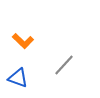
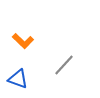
blue triangle: moved 1 px down
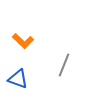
gray line: rotated 20 degrees counterclockwise
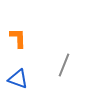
orange L-shape: moved 5 px left, 3 px up; rotated 135 degrees counterclockwise
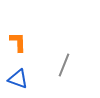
orange L-shape: moved 4 px down
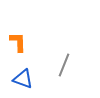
blue triangle: moved 5 px right
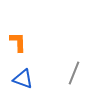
gray line: moved 10 px right, 8 px down
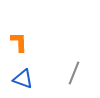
orange L-shape: moved 1 px right
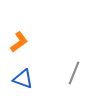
orange L-shape: rotated 55 degrees clockwise
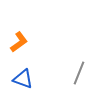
gray line: moved 5 px right
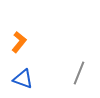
orange L-shape: rotated 15 degrees counterclockwise
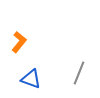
blue triangle: moved 8 px right
